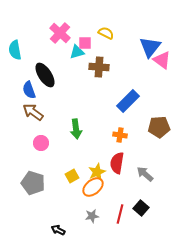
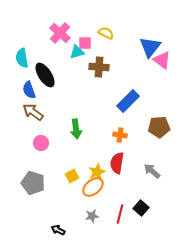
cyan semicircle: moved 7 px right, 8 px down
gray arrow: moved 7 px right, 3 px up
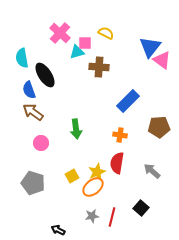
red line: moved 8 px left, 3 px down
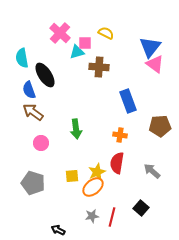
pink triangle: moved 7 px left, 4 px down
blue rectangle: rotated 65 degrees counterclockwise
brown pentagon: moved 1 px right, 1 px up
yellow square: rotated 24 degrees clockwise
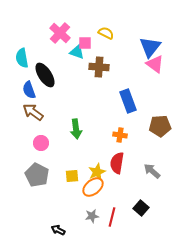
cyan triangle: rotated 35 degrees clockwise
gray pentagon: moved 4 px right, 8 px up; rotated 10 degrees clockwise
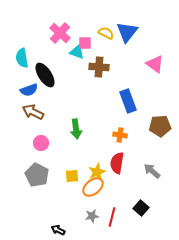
blue triangle: moved 23 px left, 15 px up
blue semicircle: rotated 90 degrees counterclockwise
brown arrow: rotated 10 degrees counterclockwise
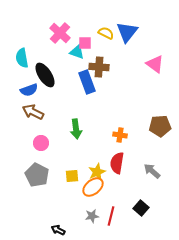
blue rectangle: moved 41 px left, 19 px up
red line: moved 1 px left, 1 px up
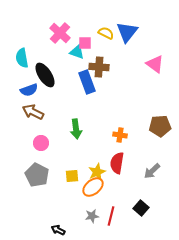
gray arrow: rotated 84 degrees counterclockwise
